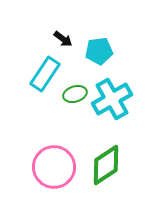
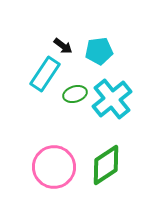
black arrow: moved 7 px down
cyan cross: rotated 9 degrees counterclockwise
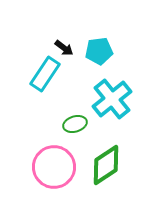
black arrow: moved 1 px right, 2 px down
green ellipse: moved 30 px down
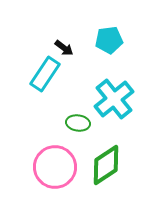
cyan pentagon: moved 10 px right, 11 px up
cyan cross: moved 2 px right
green ellipse: moved 3 px right, 1 px up; rotated 25 degrees clockwise
pink circle: moved 1 px right
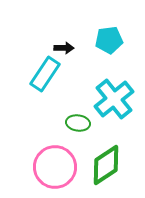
black arrow: rotated 36 degrees counterclockwise
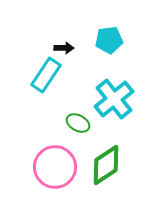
cyan rectangle: moved 1 px right, 1 px down
green ellipse: rotated 20 degrees clockwise
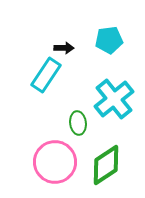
green ellipse: rotated 55 degrees clockwise
pink circle: moved 5 px up
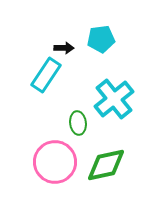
cyan pentagon: moved 8 px left, 1 px up
green diamond: rotated 21 degrees clockwise
